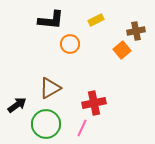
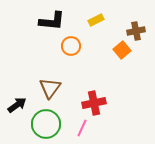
black L-shape: moved 1 px right, 1 px down
orange circle: moved 1 px right, 2 px down
brown triangle: rotated 25 degrees counterclockwise
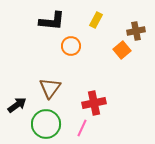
yellow rectangle: rotated 35 degrees counterclockwise
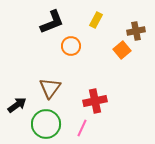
black L-shape: moved 1 px down; rotated 28 degrees counterclockwise
red cross: moved 1 px right, 2 px up
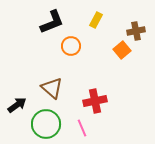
brown triangle: moved 2 px right; rotated 25 degrees counterclockwise
pink line: rotated 48 degrees counterclockwise
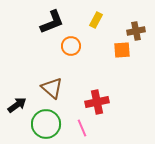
orange square: rotated 36 degrees clockwise
red cross: moved 2 px right, 1 px down
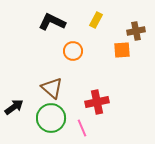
black L-shape: rotated 132 degrees counterclockwise
orange circle: moved 2 px right, 5 px down
black arrow: moved 3 px left, 2 px down
green circle: moved 5 px right, 6 px up
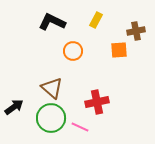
orange square: moved 3 px left
pink line: moved 2 px left, 1 px up; rotated 42 degrees counterclockwise
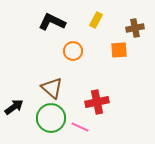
brown cross: moved 1 px left, 3 px up
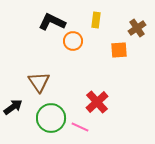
yellow rectangle: rotated 21 degrees counterclockwise
brown cross: moved 2 px right; rotated 24 degrees counterclockwise
orange circle: moved 10 px up
brown triangle: moved 13 px left, 6 px up; rotated 15 degrees clockwise
red cross: rotated 30 degrees counterclockwise
black arrow: moved 1 px left
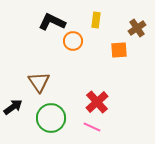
pink line: moved 12 px right
